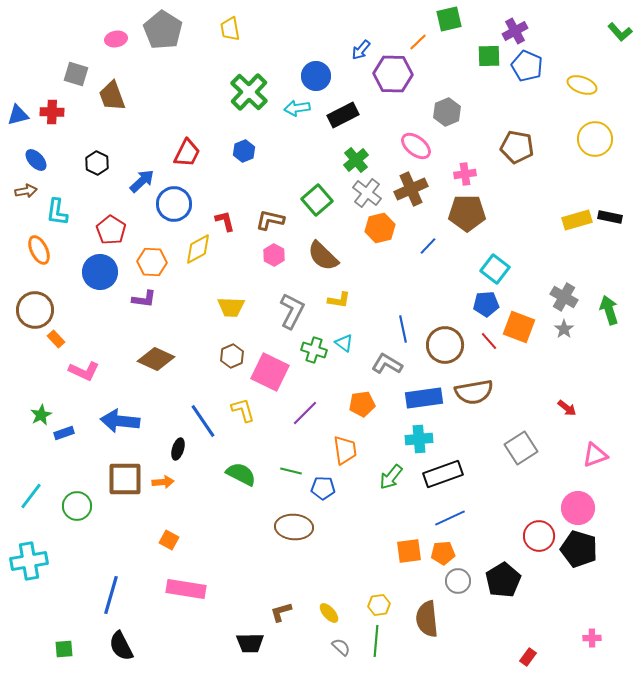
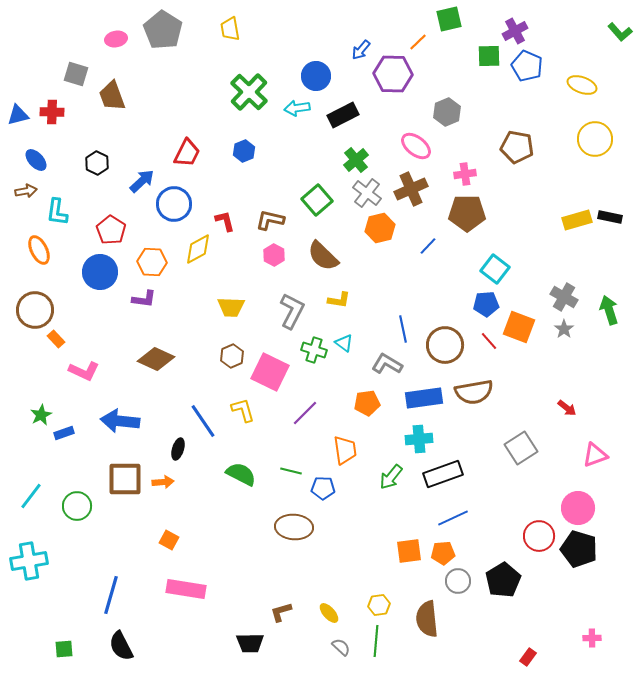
orange pentagon at (362, 404): moved 5 px right, 1 px up
blue line at (450, 518): moved 3 px right
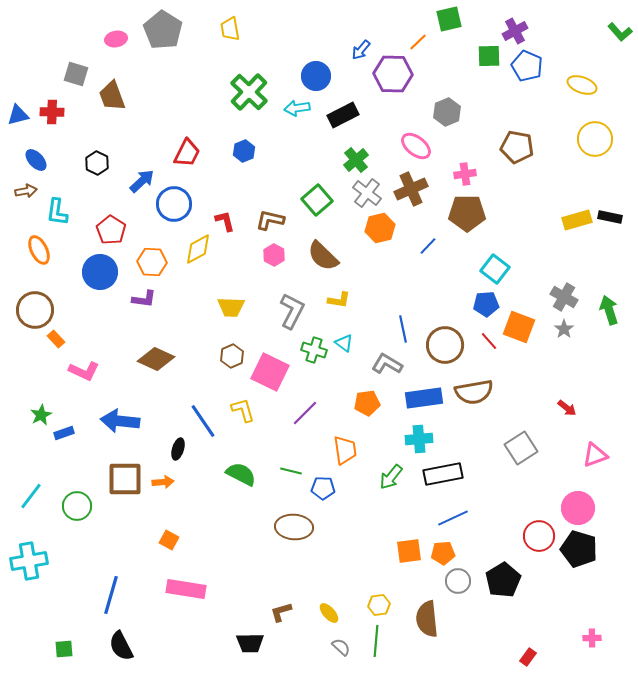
black rectangle at (443, 474): rotated 9 degrees clockwise
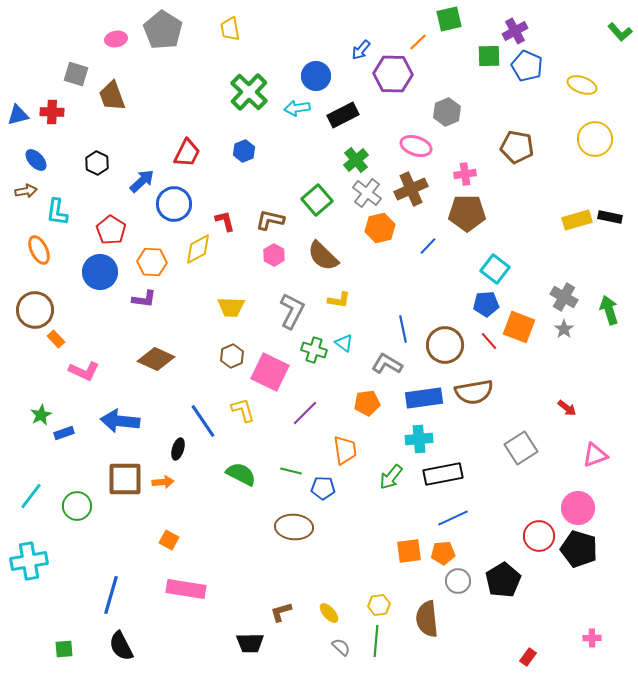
pink ellipse at (416, 146): rotated 20 degrees counterclockwise
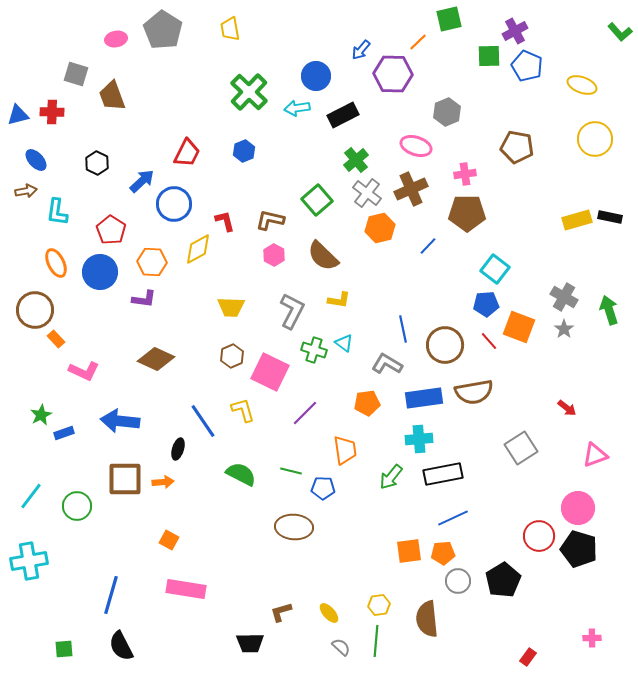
orange ellipse at (39, 250): moved 17 px right, 13 px down
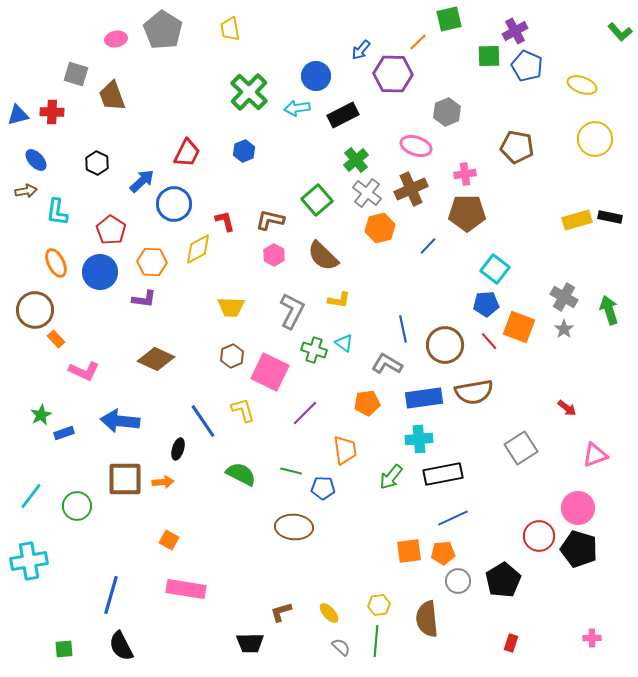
red rectangle at (528, 657): moved 17 px left, 14 px up; rotated 18 degrees counterclockwise
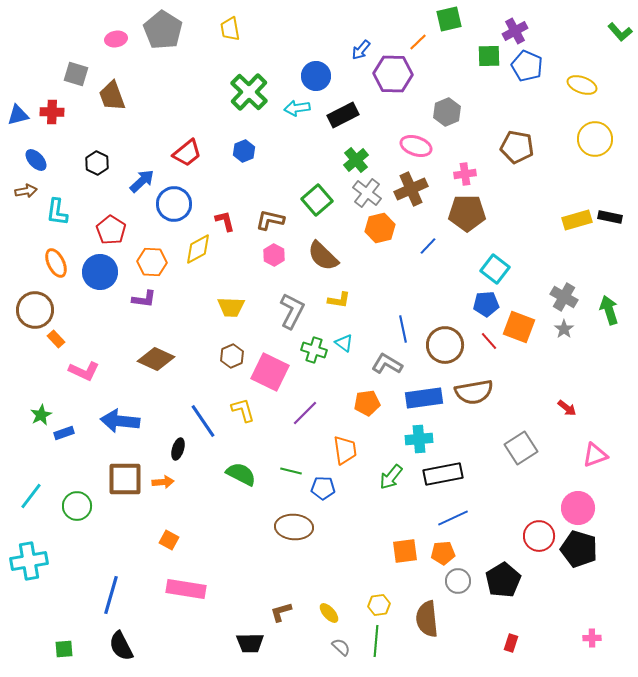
red trapezoid at (187, 153): rotated 24 degrees clockwise
orange square at (409, 551): moved 4 px left
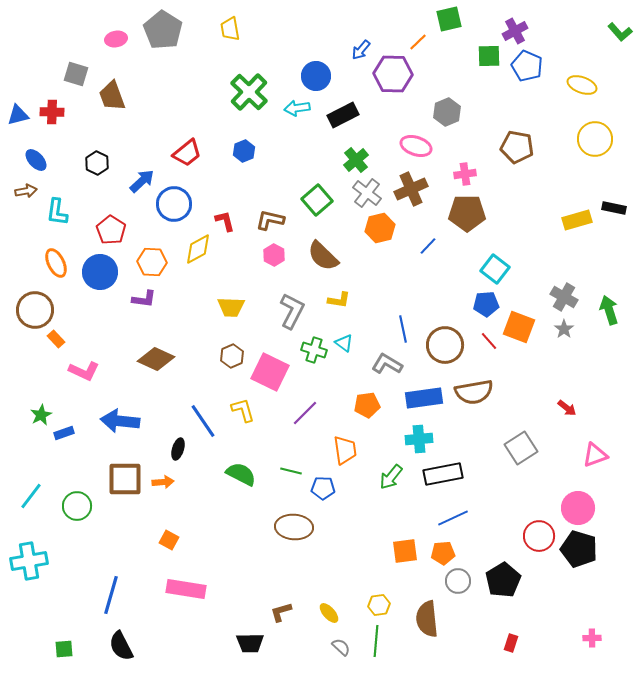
black rectangle at (610, 217): moved 4 px right, 9 px up
orange pentagon at (367, 403): moved 2 px down
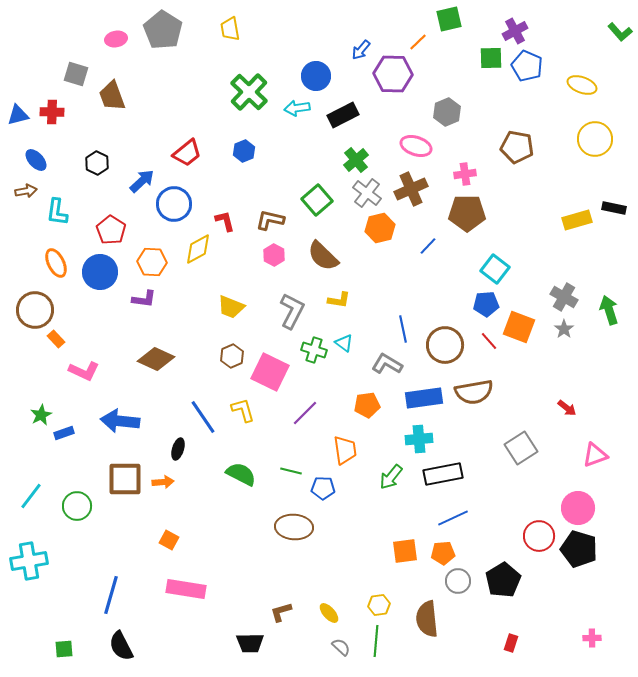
green square at (489, 56): moved 2 px right, 2 px down
yellow trapezoid at (231, 307): rotated 20 degrees clockwise
blue line at (203, 421): moved 4 px up
